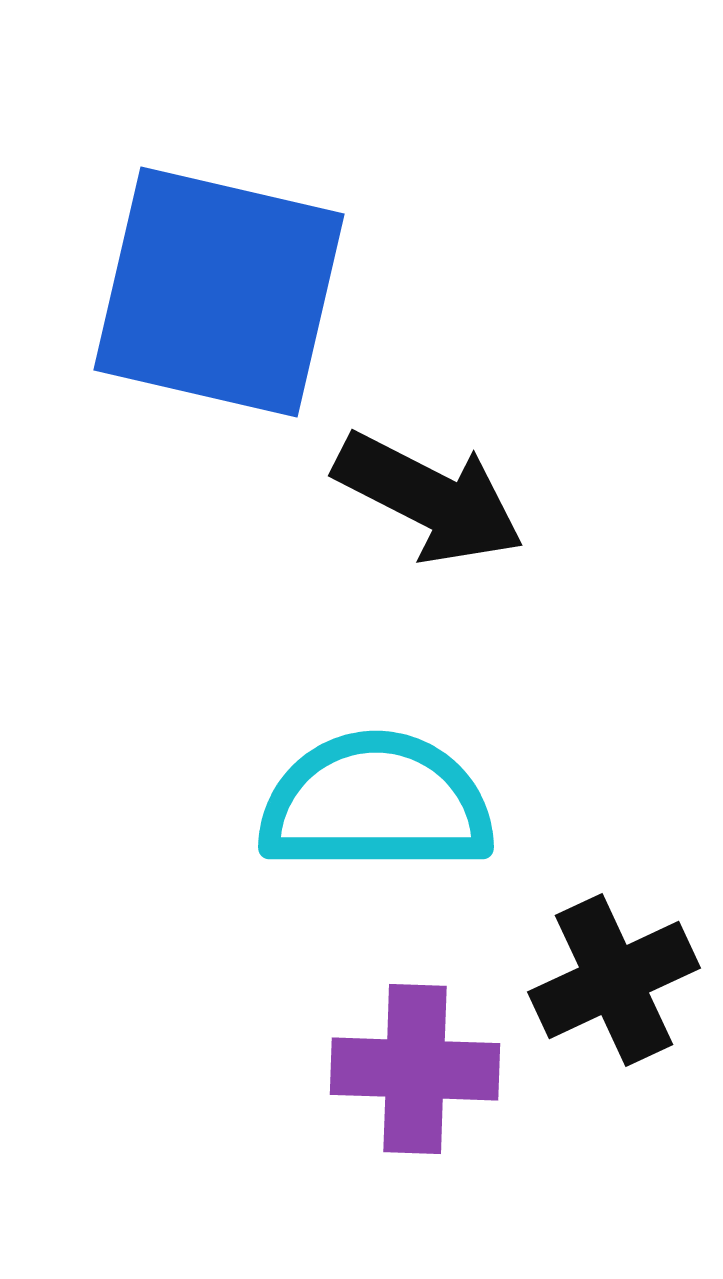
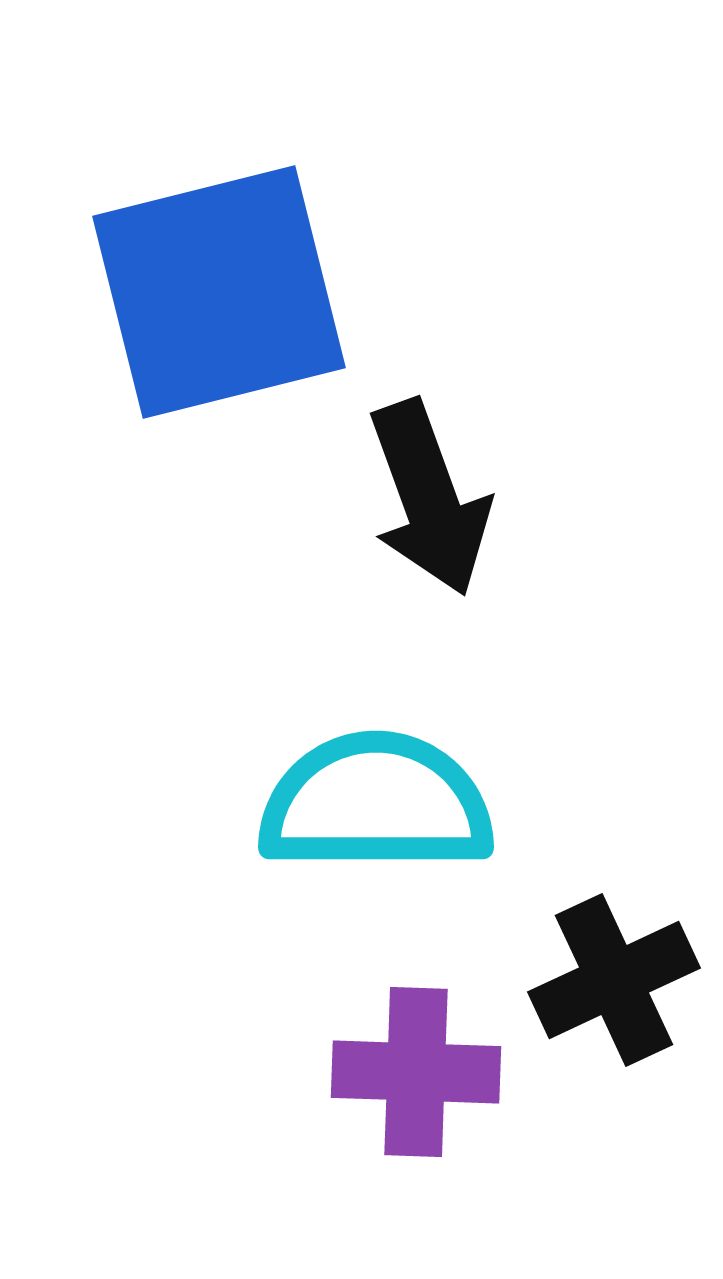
blue square: rotated 27 degrees counterclockwise
black arrow: rotated 43 degrees clockwise
purple cross: moved 1 px right, 3 px down
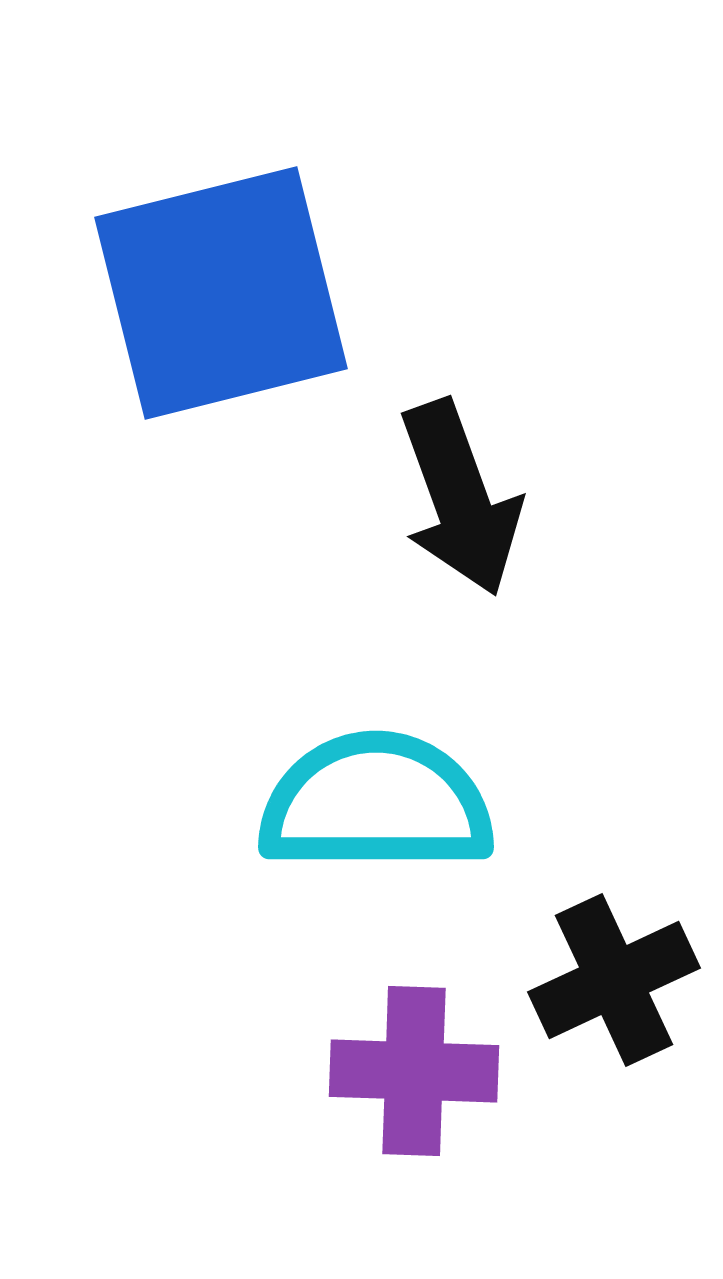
blue square: moved 2 px right, 1 px down
black arrow: moved 31 px right
purple cross: moved 2 px left, 1 px up
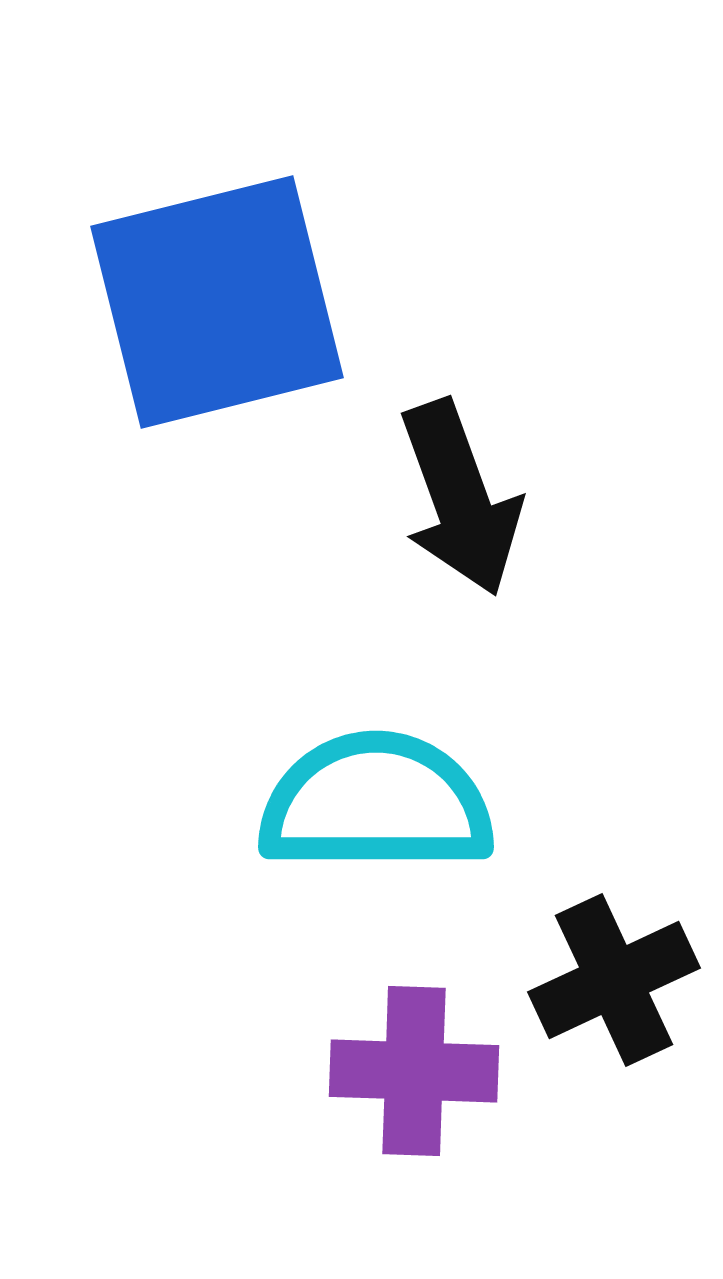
blue square: moved 4 px left, 9 px down
